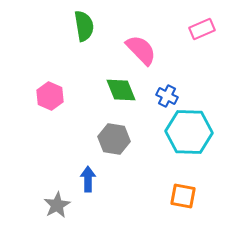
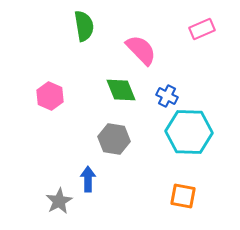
gray star: moved 2 px right, 4 px up
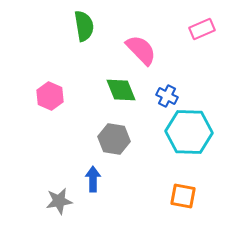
blue arrow: moved 5 px right
gray star: rotated 20 degrees clockwise
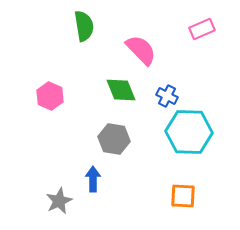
orange square: rotated 8 degrees counterclockwise
gray star: rotated 16 degrees counterclockwise
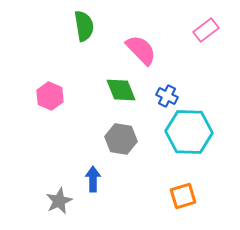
pink rectangle: moved 4 px right, 1 px down; rotated 15 degrees counterclockwise
gray hexagon: moved 7 px right
orange square: rotated 20 degrees counterclockwise
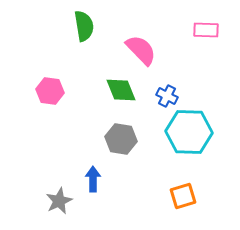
pink rectangle: rotated 40 degrees clockwise
pink hexagon: moved 5 px up; rotated 16 degrees counterclockwise
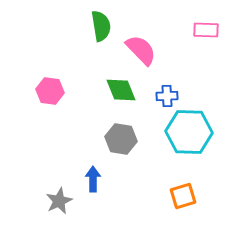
green semicircle: moved 17 px right
blue cross: rotated 30 degrees counterclockwise
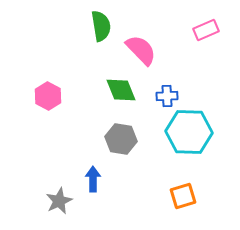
pink rectangle: rotated 25 degrees counterclockwise
pink hexagon: moved 2 px left, 5 px down; rotated 20 degrees clockwise
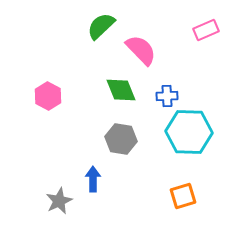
green semicircle: rotated 124 degrees counterclockwise
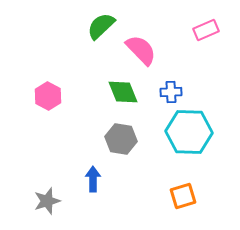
green diamond: moved 2 px right, 2 px down
blue cross: moved 4 px right, 4 px up
gray star: moved 12 px left; rotated 8 degrees clockwise
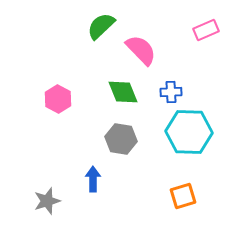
pink hexagon: moved 10 px right, 3 px down
